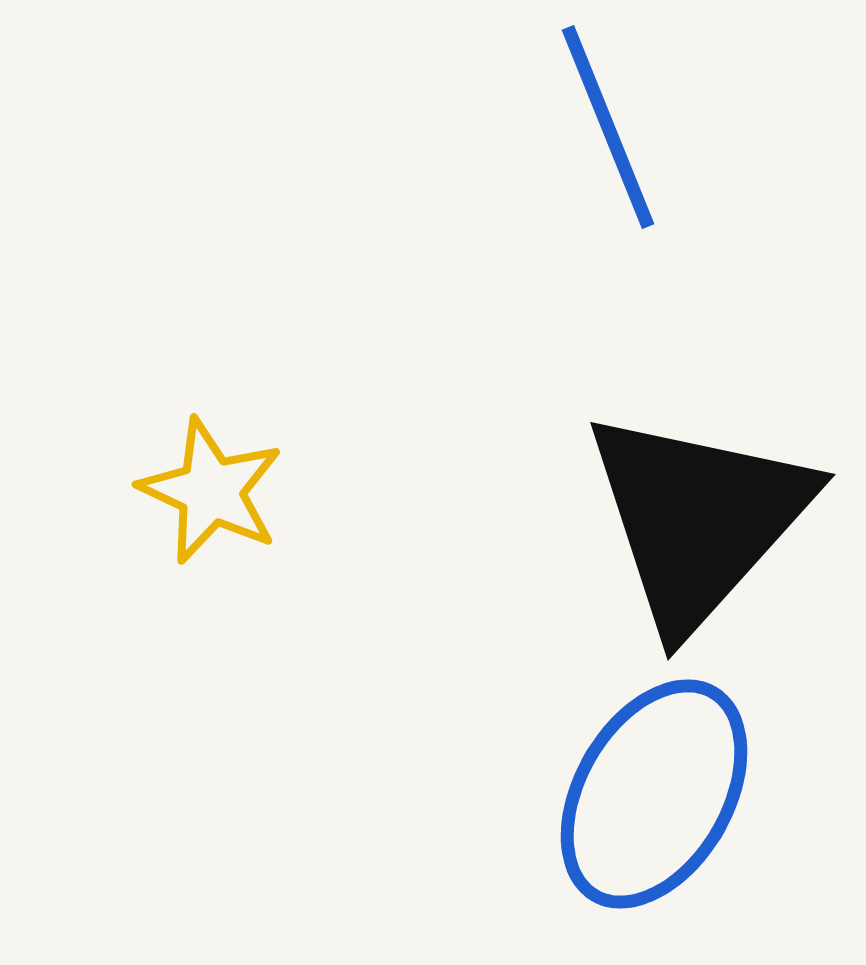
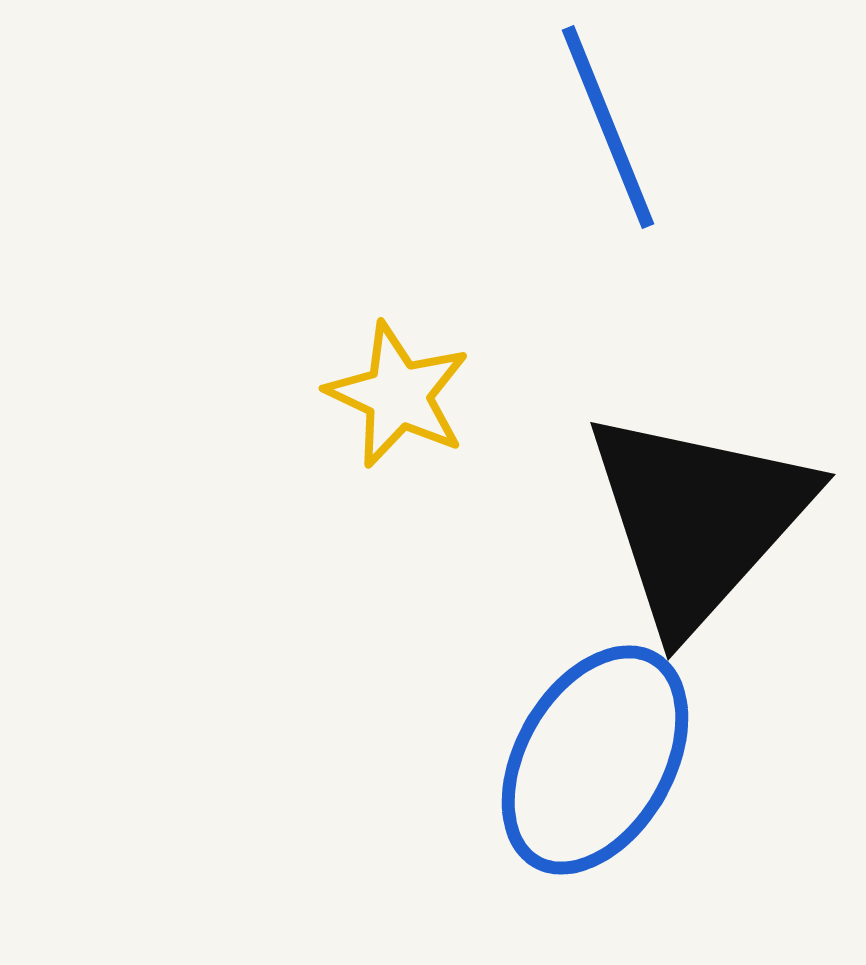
yellow star: moved 187 px right, 96 px up
blue ellipse: moved 59 px left, 34 px up
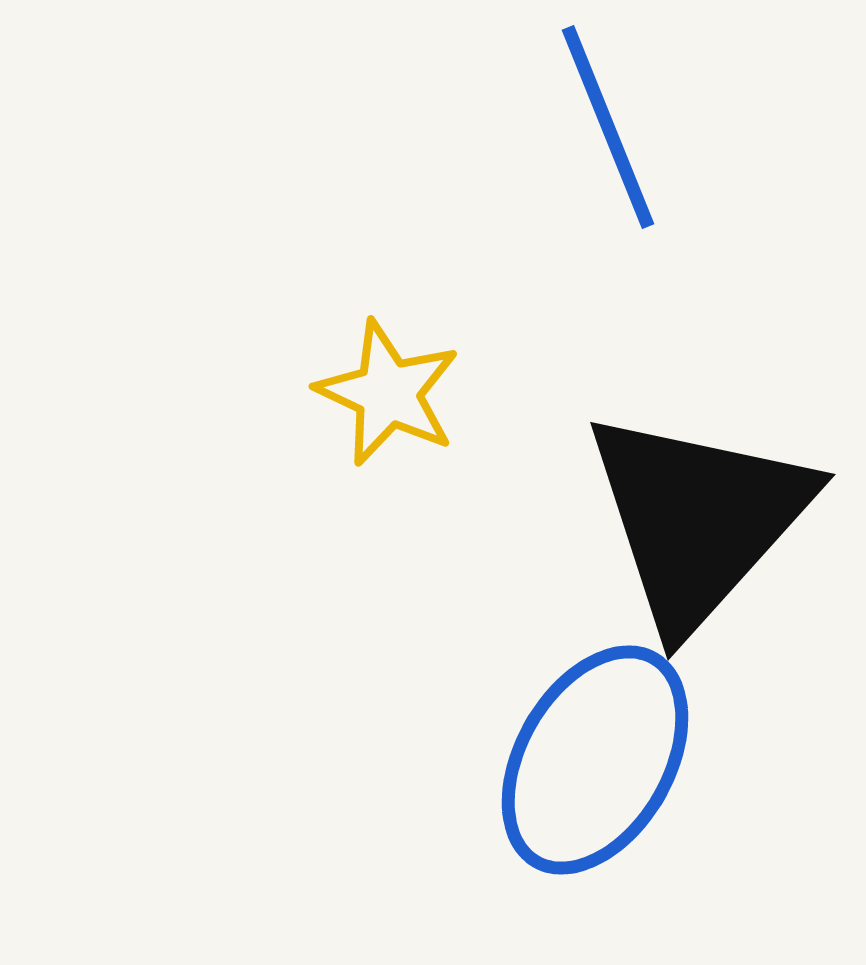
yellow star: moved 10 px left, 2 px up
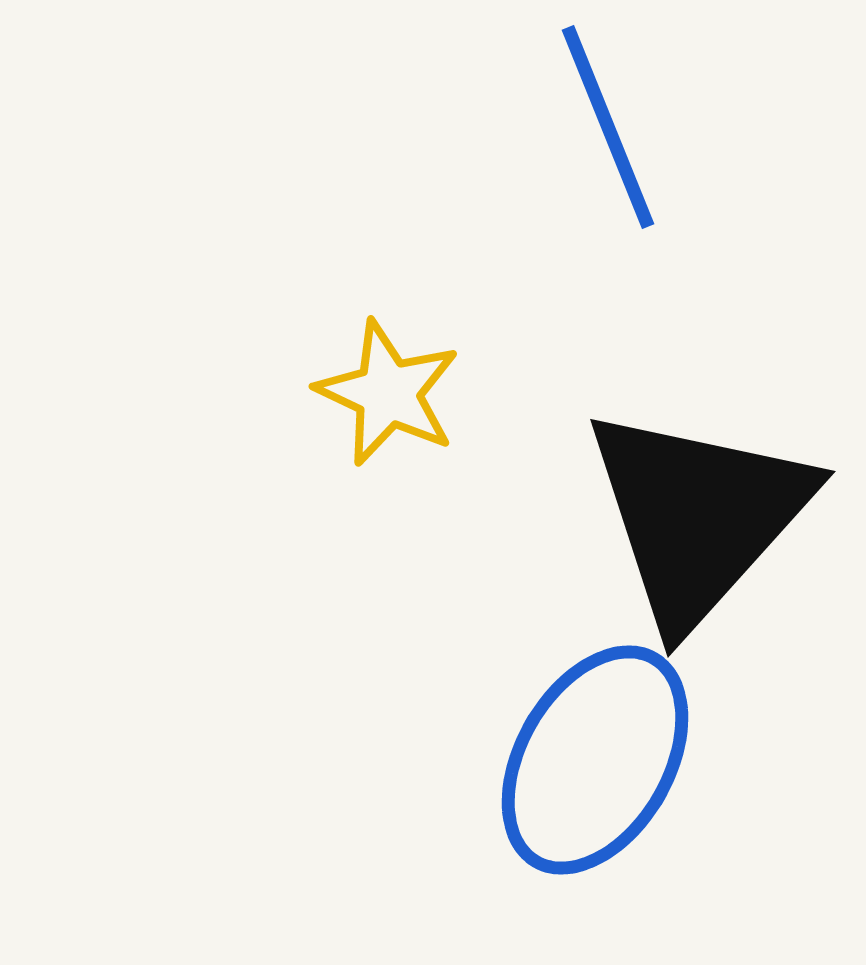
black triangle: moved 3 px up
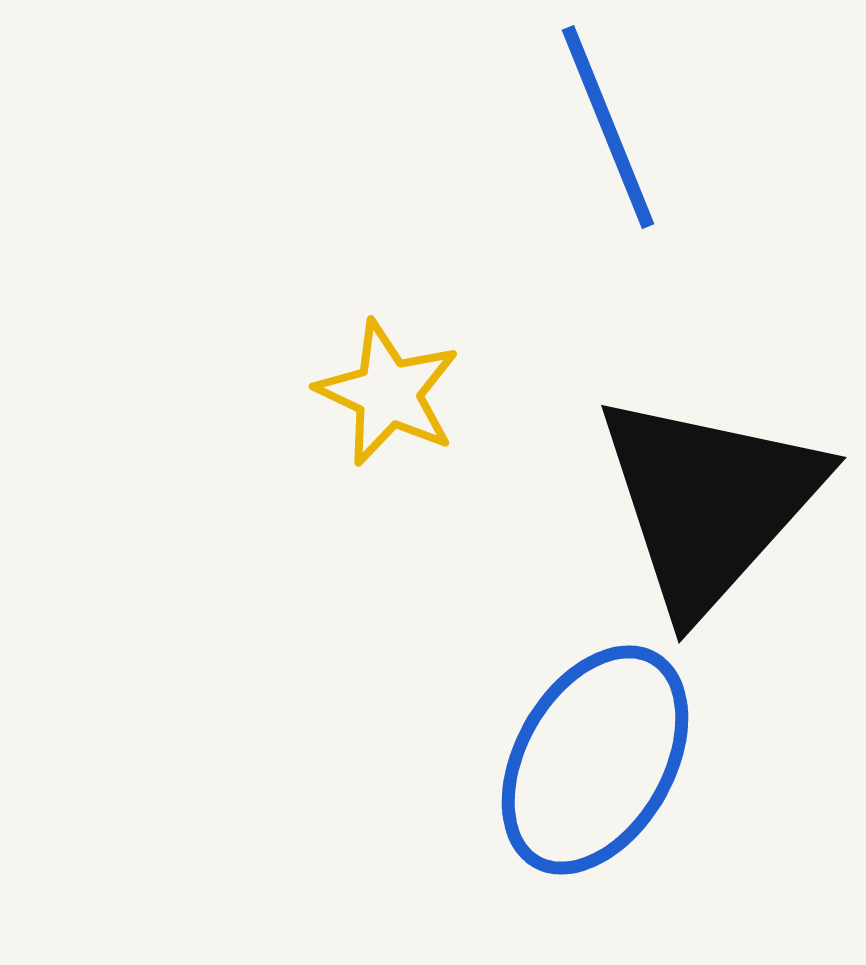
black triangle: moved 11 px right, 14 px up
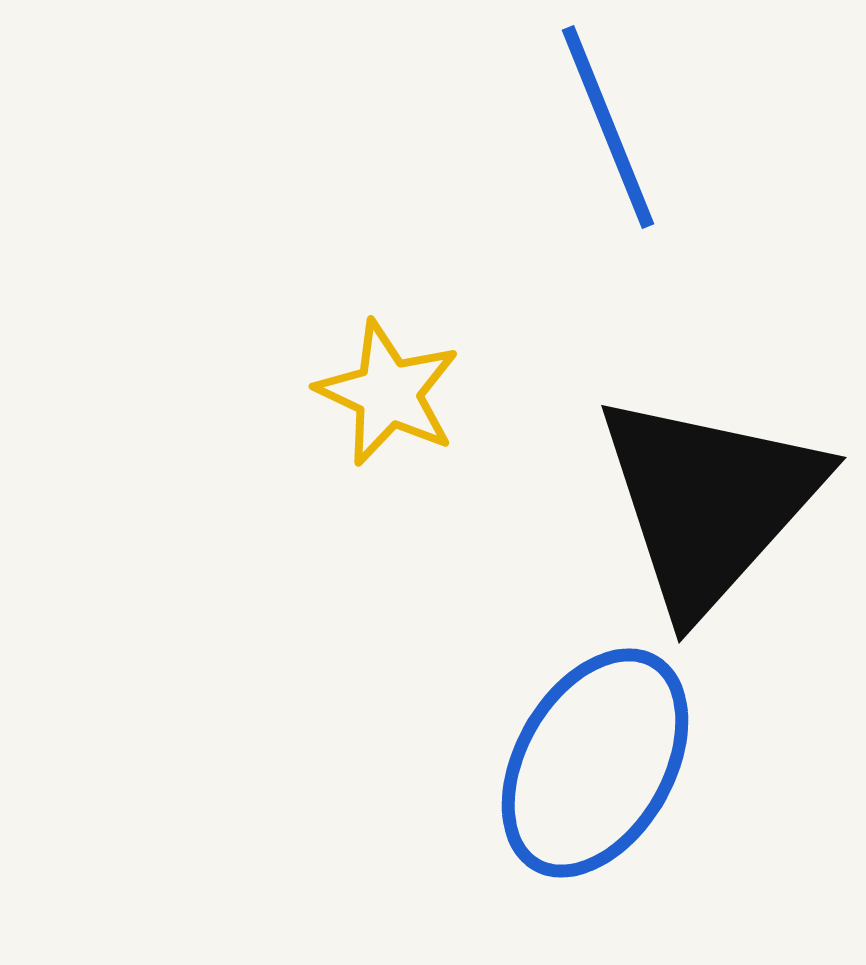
blue ellipse: moved 3 px down
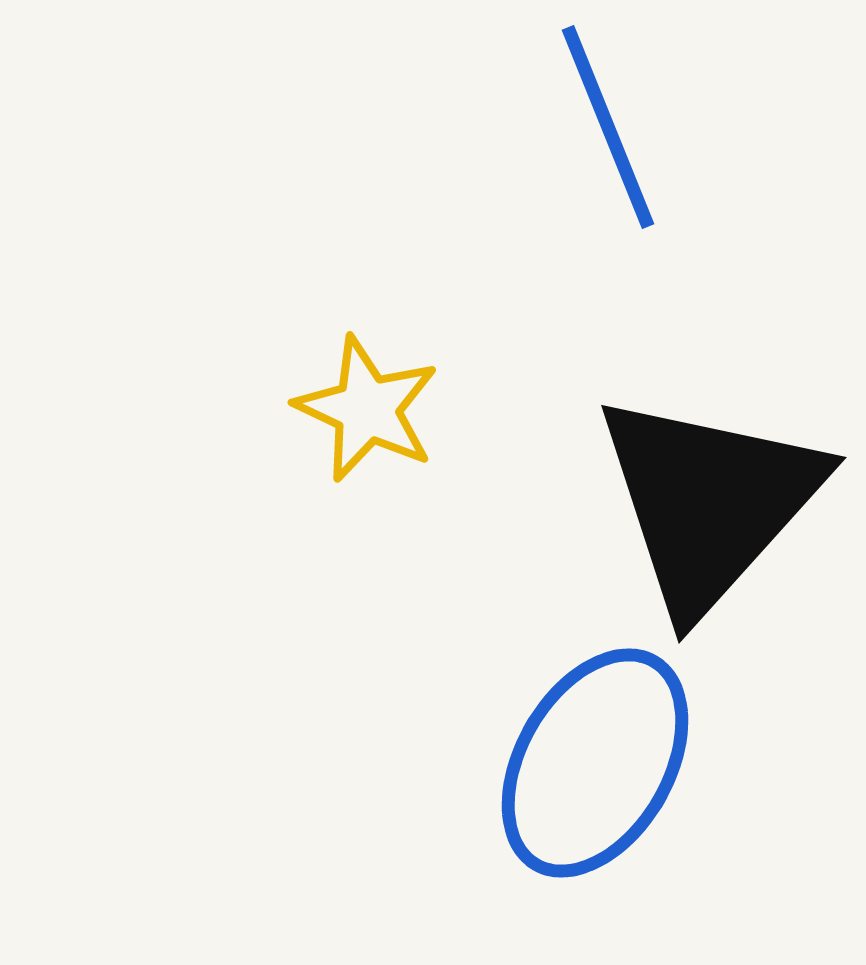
yellow star: moved 21 px left, 16 px down
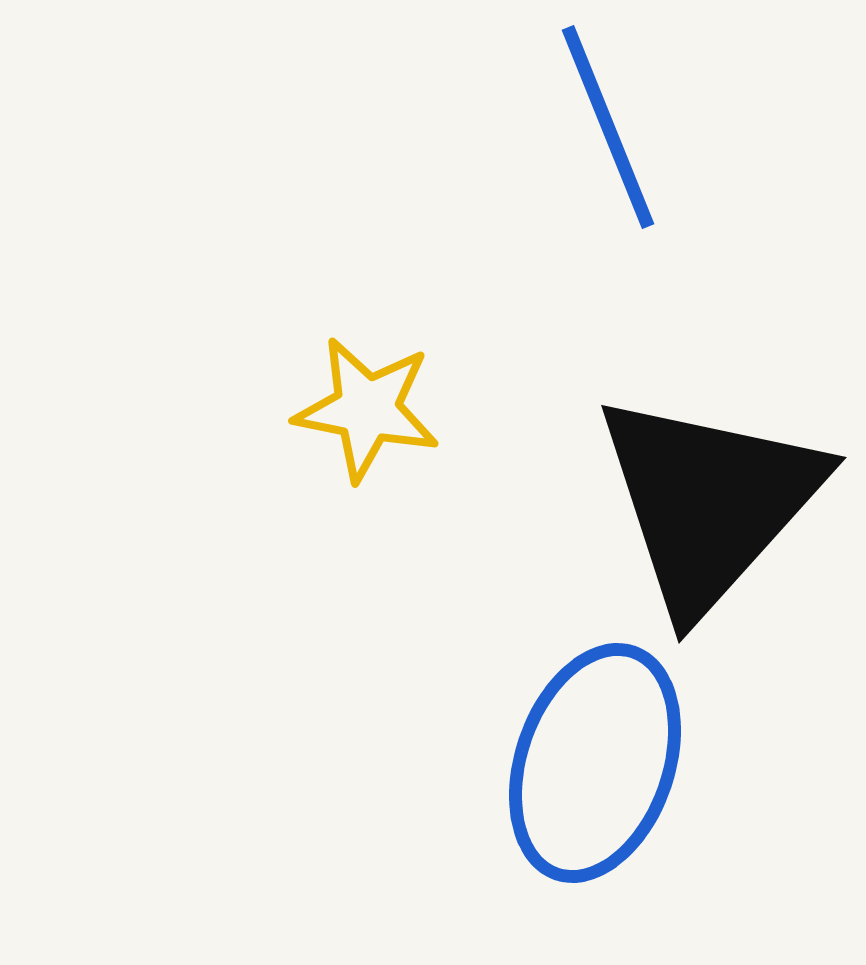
yellow star: rotated 14 degrees counterclockwise
blue ellipse: rotated 11 degrees counterclockwise
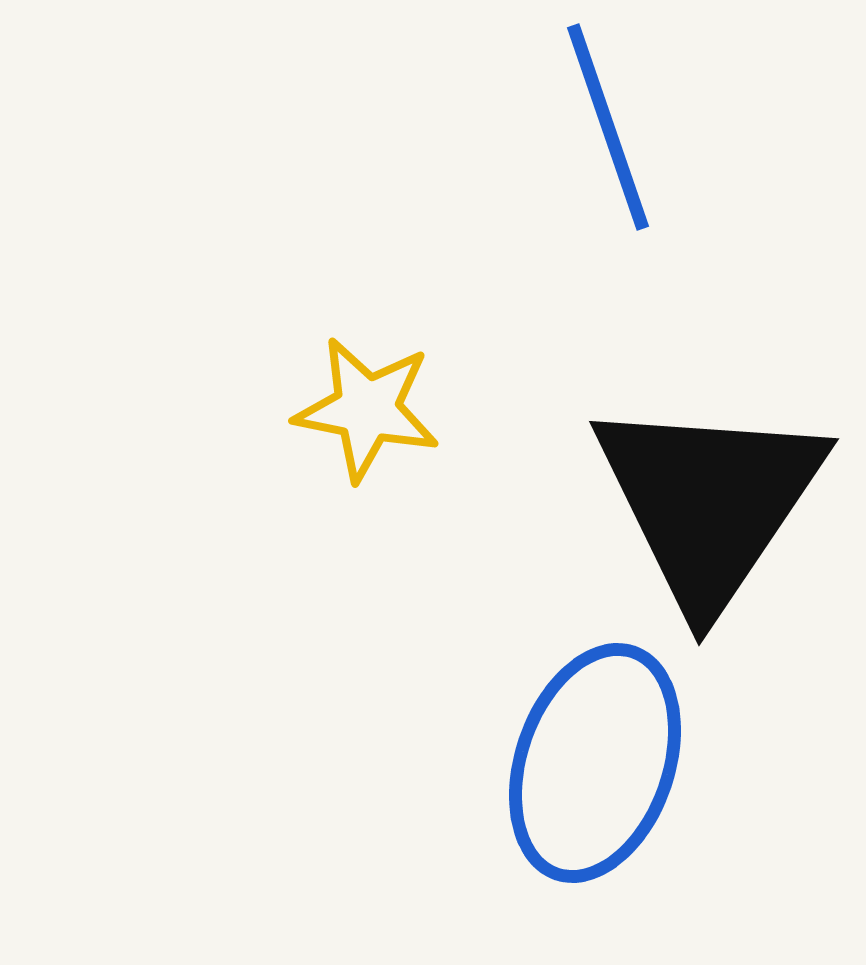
blue line: rotated 3 degrees clockwise
black triangle: rotated 8 degrees counterclockwise
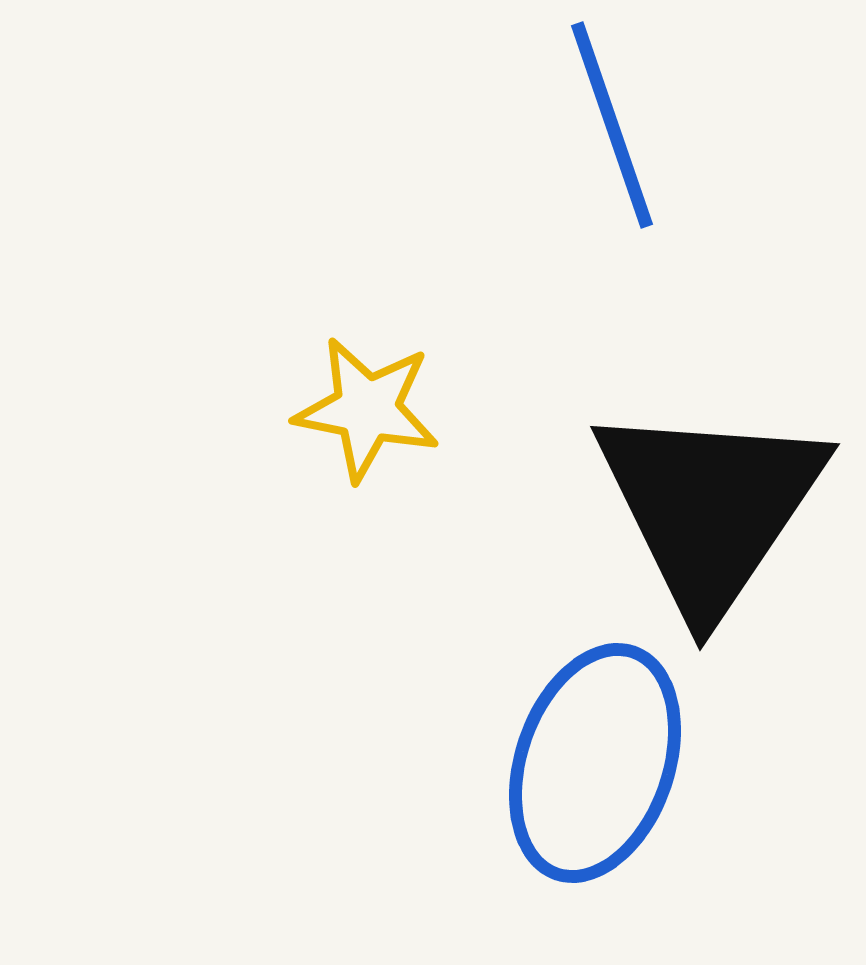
blue line: moved 4 px right, 2 px up
black triangle: moved 1 px right, 5 px down
